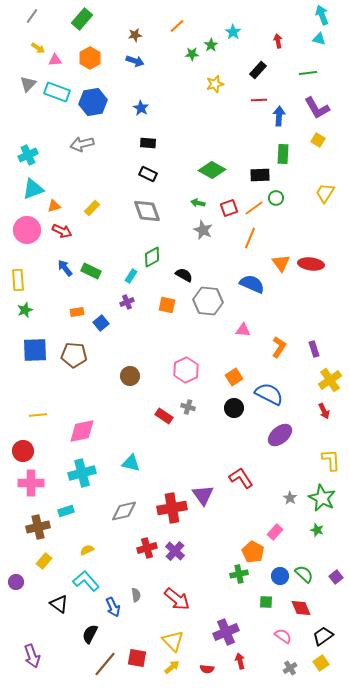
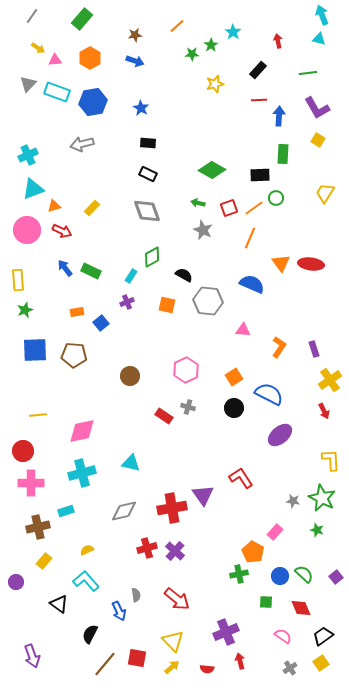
gray star at (290, 498): moved 3 px right, 3 px down; rotated 24 degrees counterclockwise
blue arrow at (113, 607): moved 6 px right, 4 px down
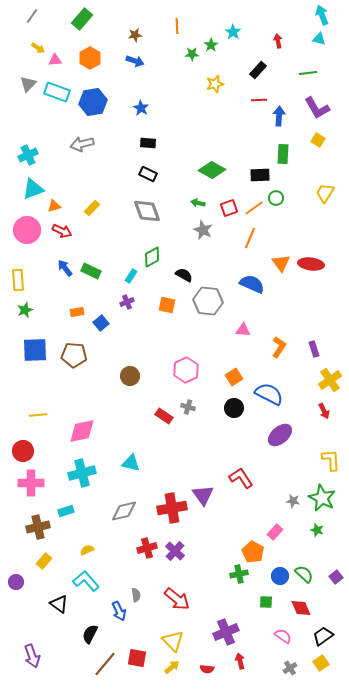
orange line at (177, 26): rotated 49 degrees counterclockwise
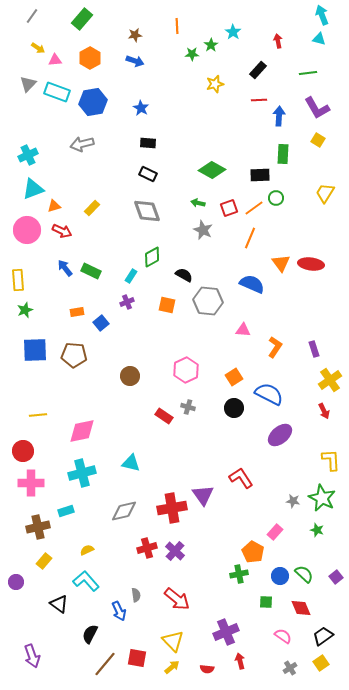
orange L-shape at (279, 347): moved 4 px left
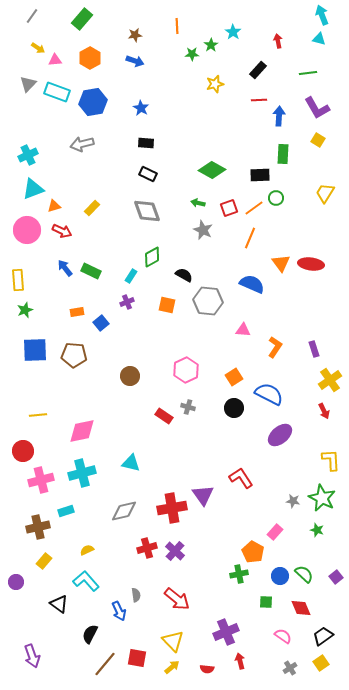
black rectangle at (148, 143): moved 2 px left
pink cross at (31, 483): moved 10 px right, 3 px up; rotated 15 degrees counterclockwise
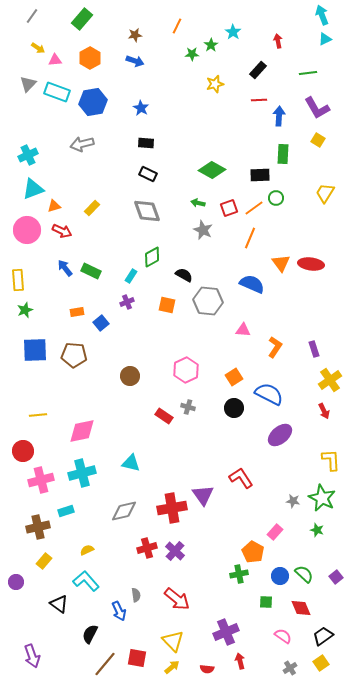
orange line at (177, 26): rotated 28 degrees clockwise
cyan triangle at (319, 39): moved 6 px right; rotated 40 degrees counterclockwise
